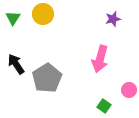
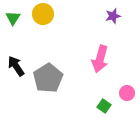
purple star: moved 3 px up
black arrow: moved 2 px down
gray pentagon: moved 1 px right
pink circle: moved 2 px left, 3 px down
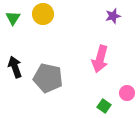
black arrow: moved 1 px left, 1 px down; rotated 15 degrees clockwise
gray pentagon: rotated 28 degrees counterclockwise
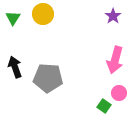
purple star: rotated 21 degrees counterclockwise
pink arrow: moved 15 px right, 1 px down
gray pentagon: rotated 8 degrees counterclockwise
pink circle: moved 8 px left
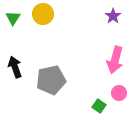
gray pentagon: moved 3 px right, 2 px down; rotated 16 degrees counterclockwise
green square: moved 5 px left
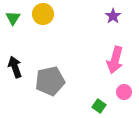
gray pentagon: moved 1 px left, 1 px down
pink circle: moved 5 px right, 1 px up
